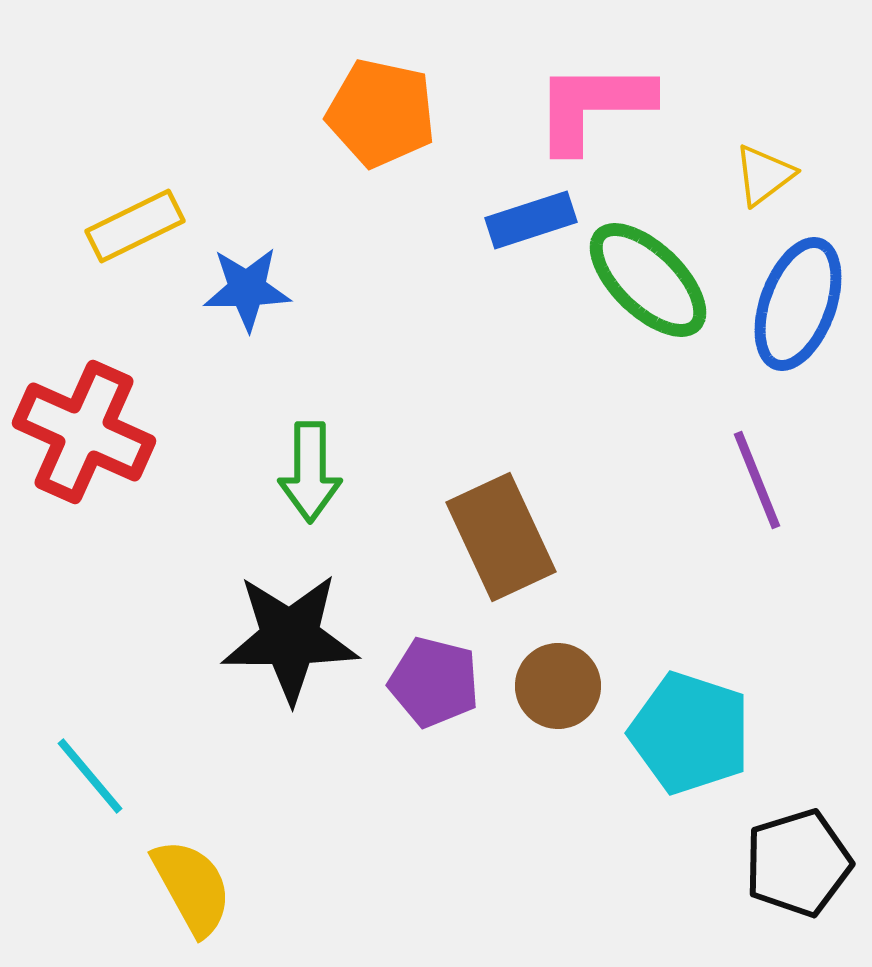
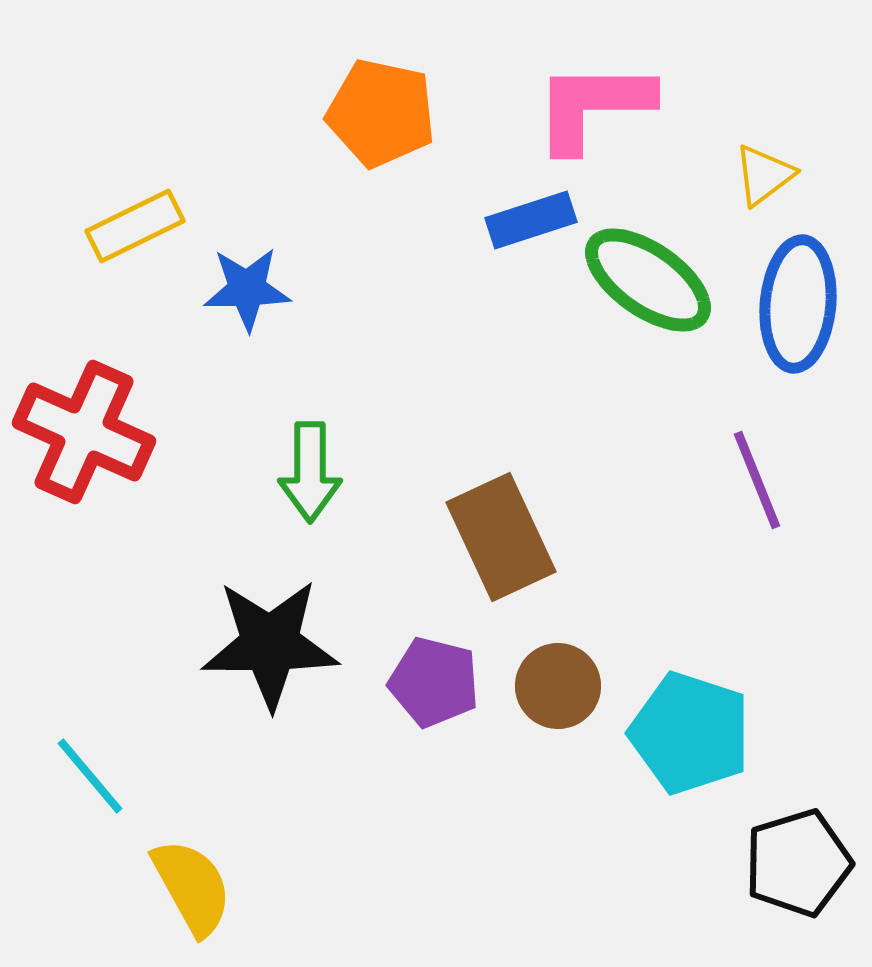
green ellipse: rotated 9 degrees counterclockwise
blue ellipse: rotated 15 degrees counterclockwise
black star: moved 20 px left, 6 px down
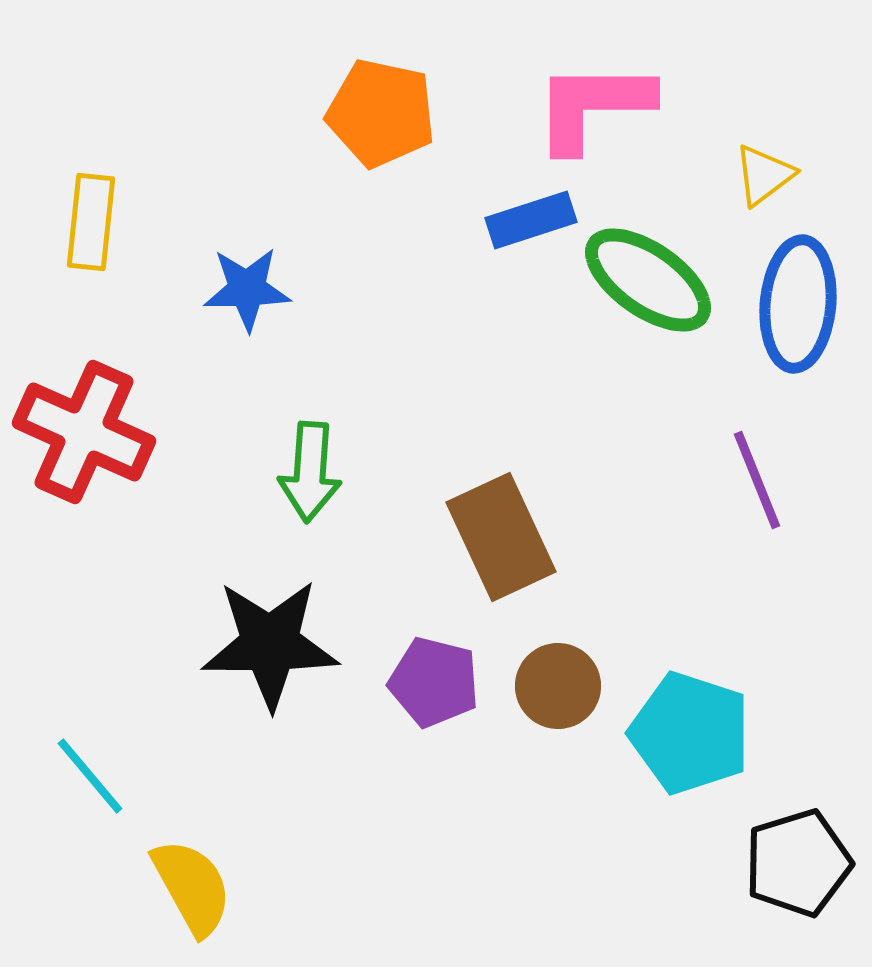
yellow rectangle: moved 44 px left, 4 px up; rotated 58 degrees counterclockwise
green arrow: rotated 4 degrees clockwise
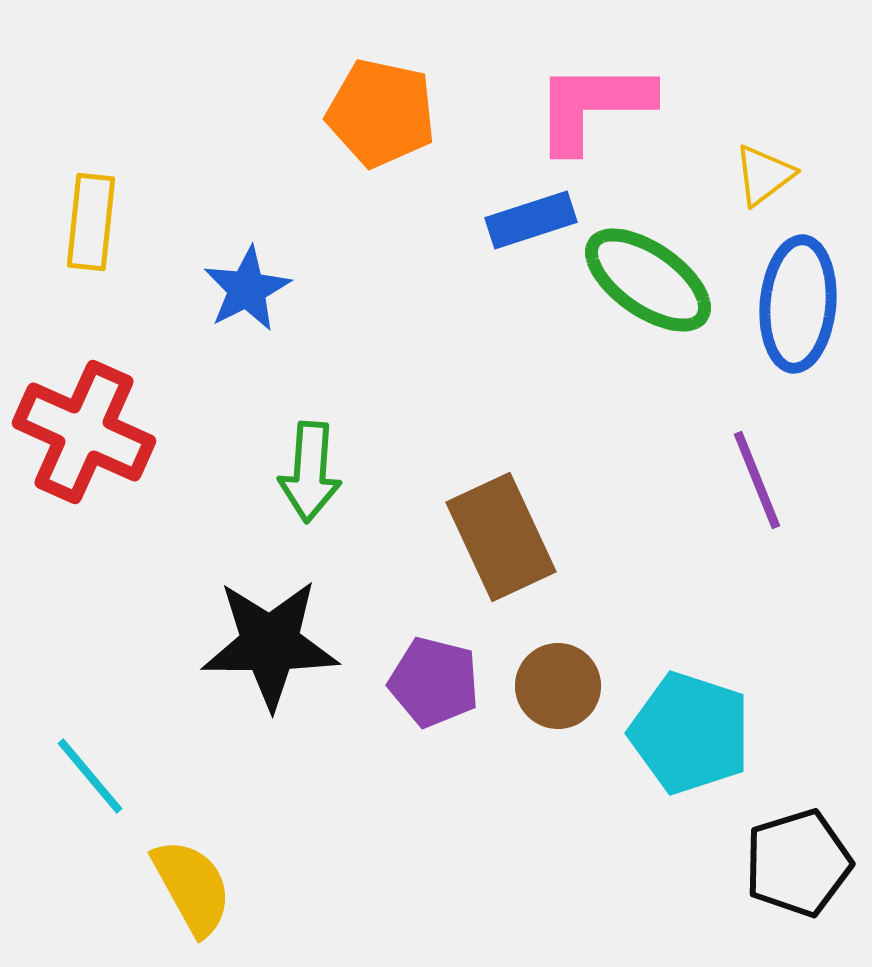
blue star: rotated 26 degrees counterclockwise
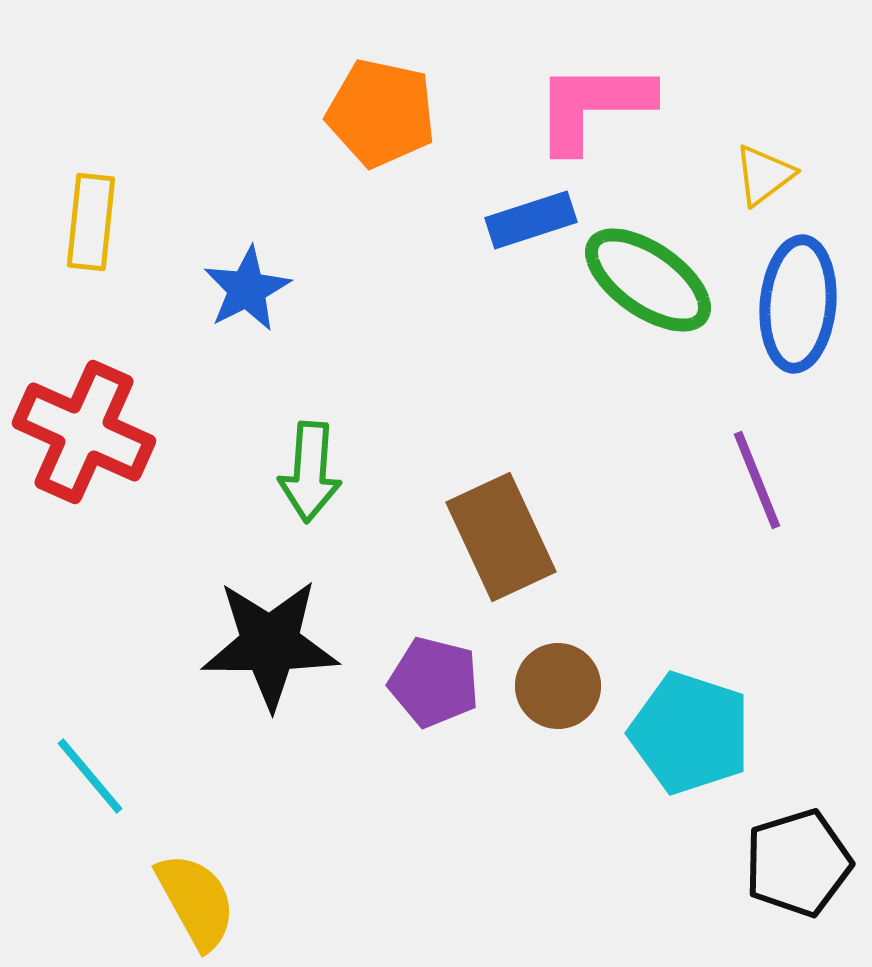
yellow semicircle: moved 4 px right, 14 px down
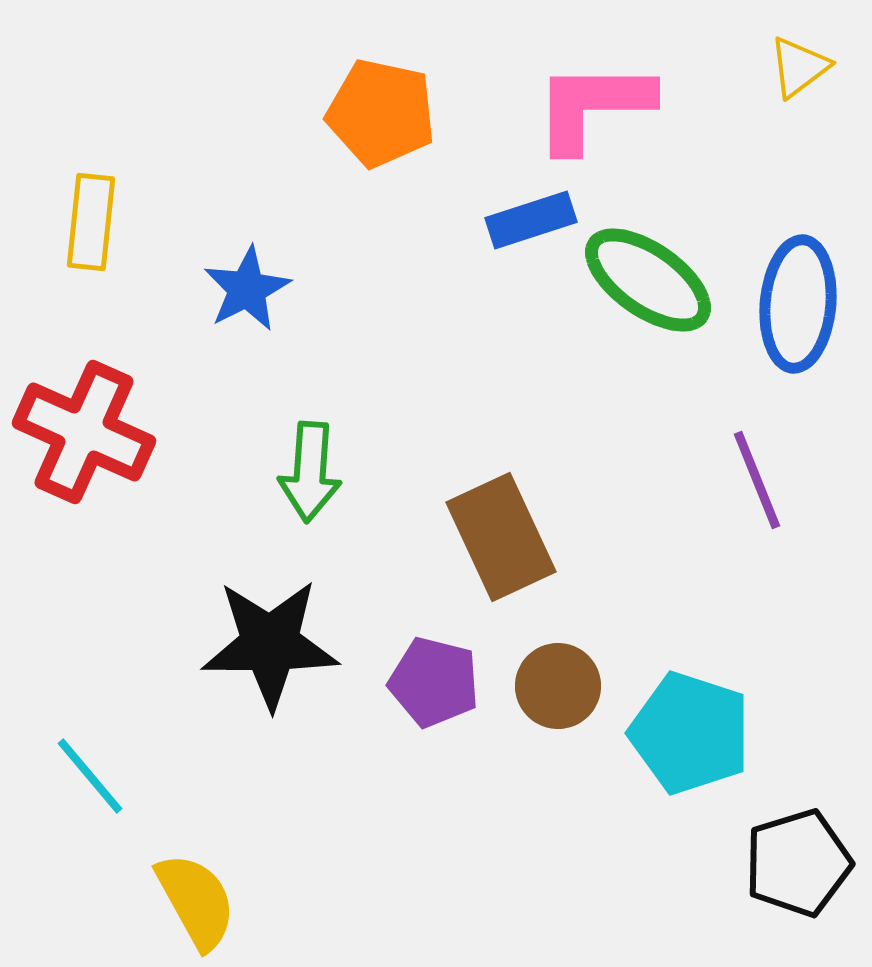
yellow triangle: moved 35 px right, 108 px up
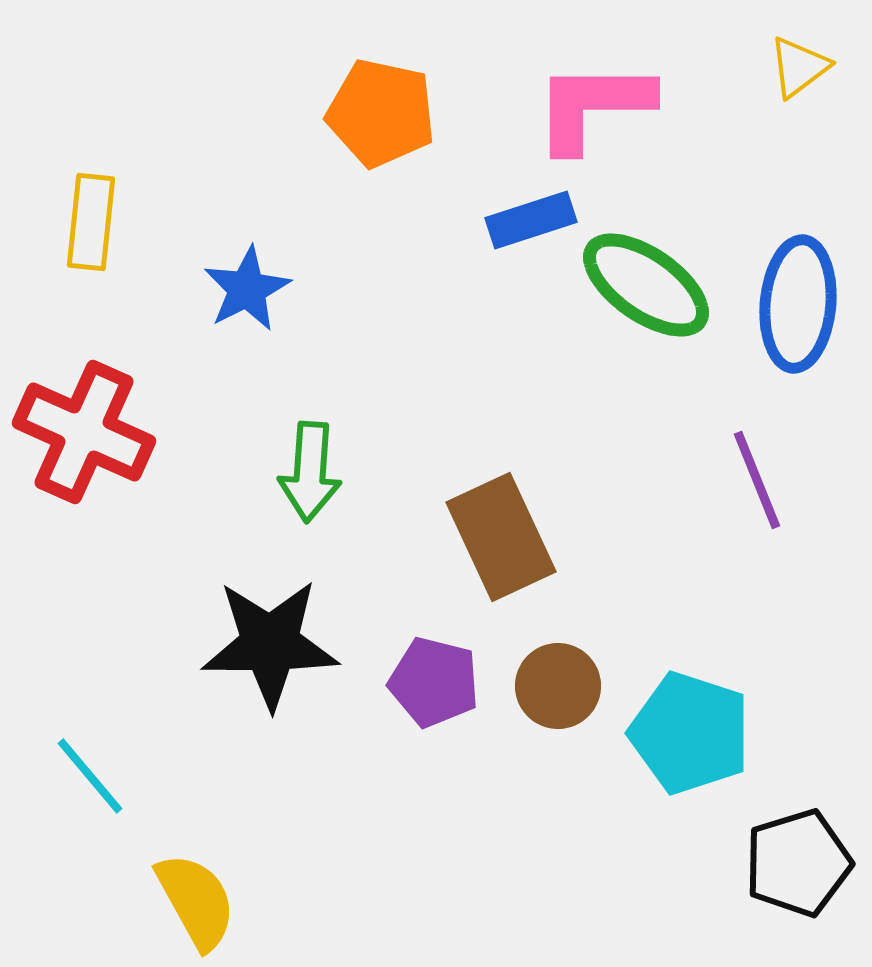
green ellipse: moved 2 px left, 5 px down
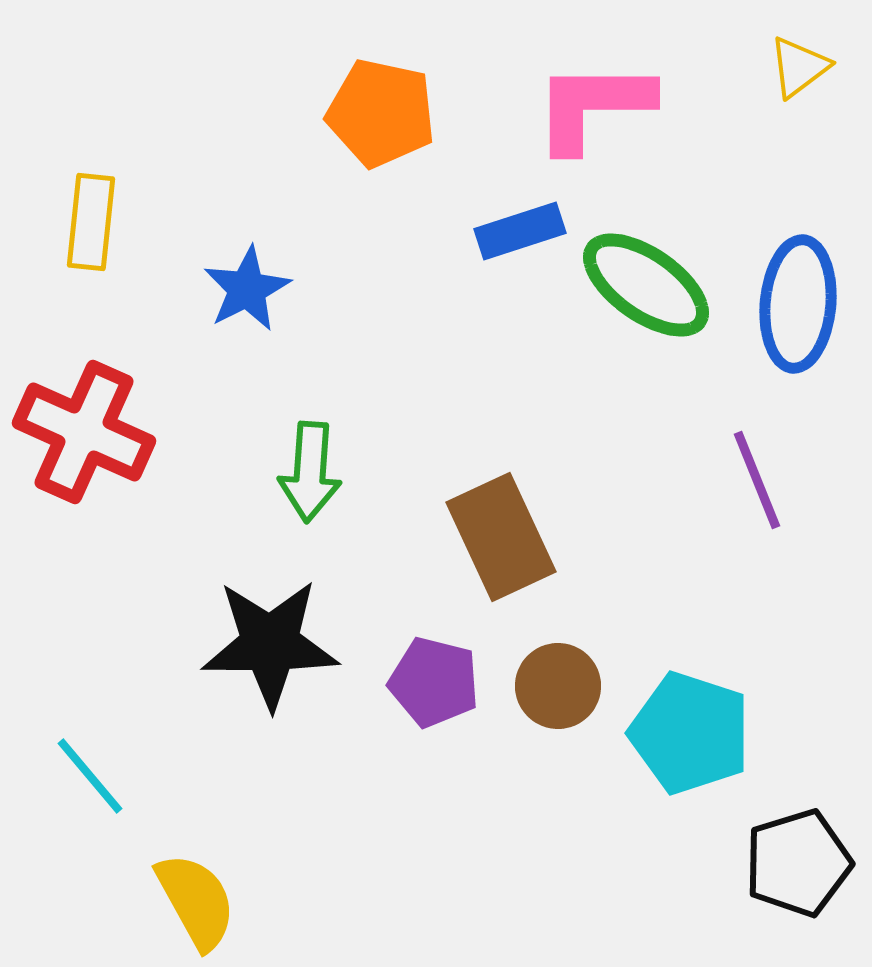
blue rectangle: moved 11 px left, 11 px down
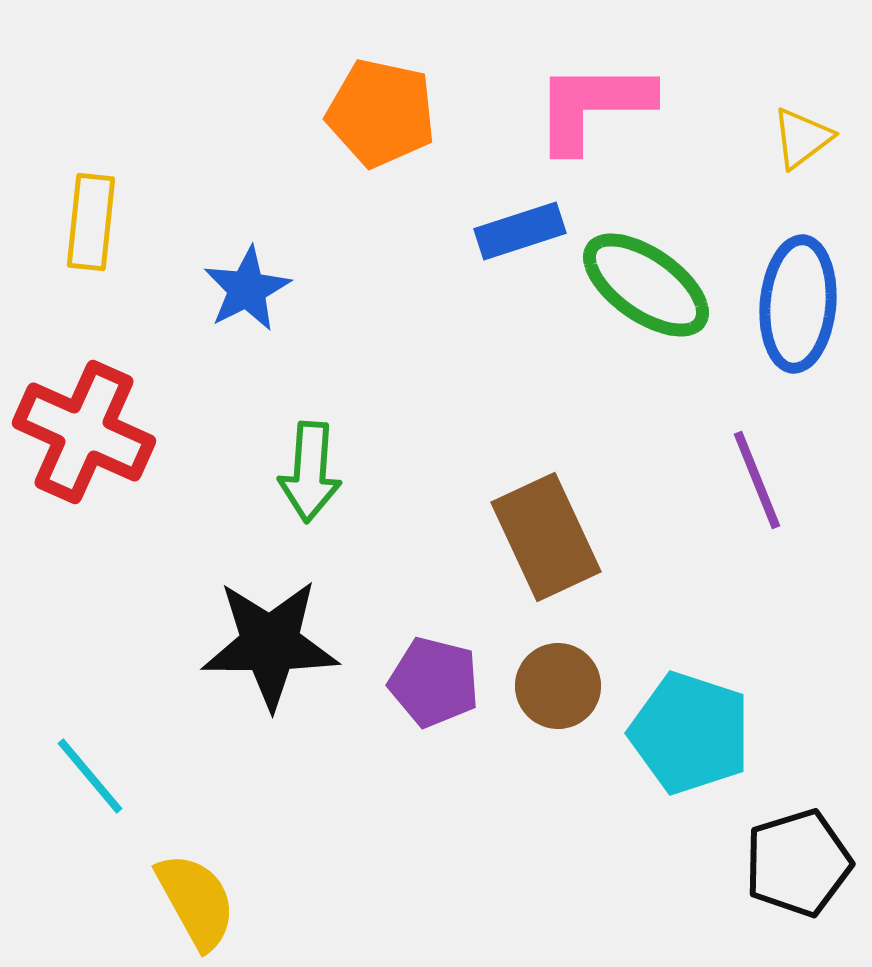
yellow triangle: moved 3 px right, 71 px down
brown rectangle: moved 45 px right
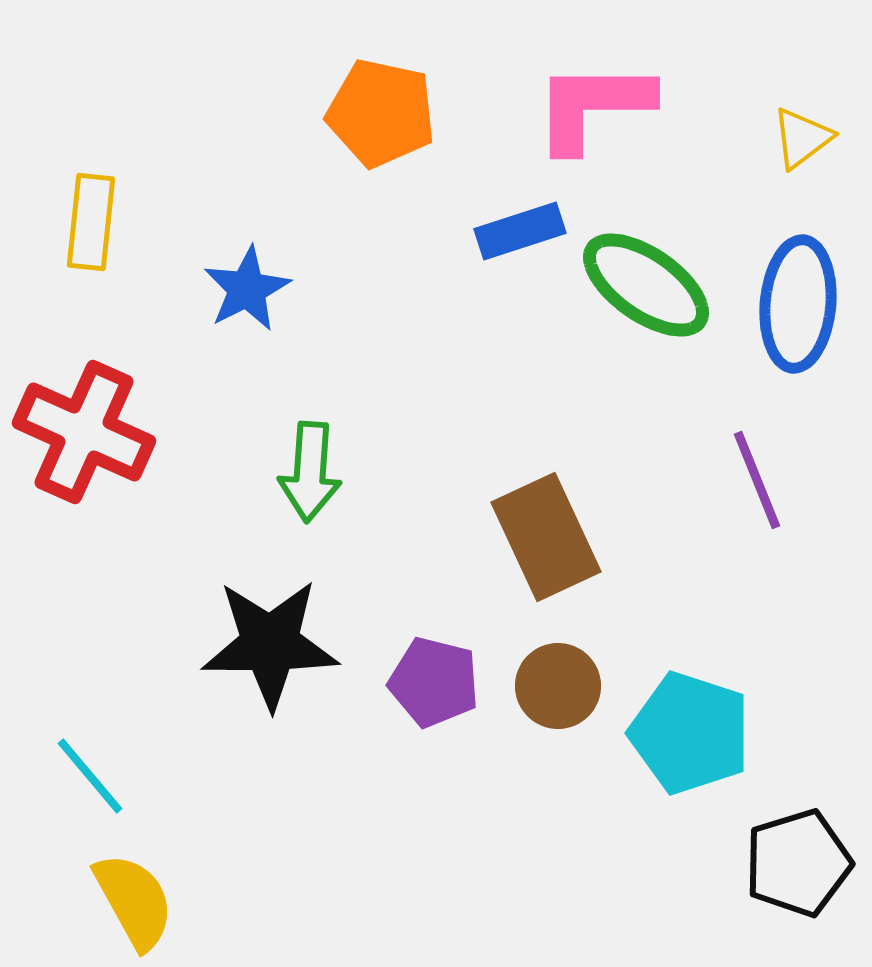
yellow semicircle: moved 62 px left
